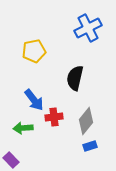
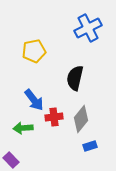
gray diamond: moved 5 px left, 2 px up
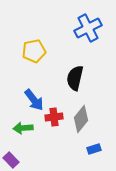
blue rectangle: moved 4 px right, 3 px down
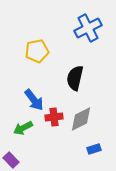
yellow pentagon: moved 3 px right
gray diamond: rotated 24 degrees clockwise
green arrow: rotated 24 degrees counterclockwise
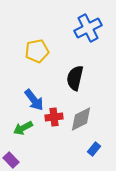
blue rectangle: rotated 32 degrees counterclockwise
